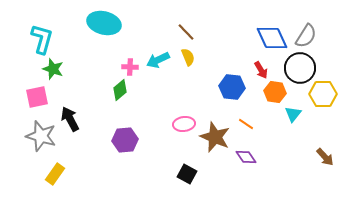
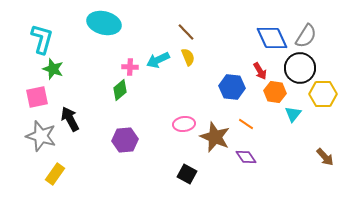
red arrow: moved 1 px left, 1 px down
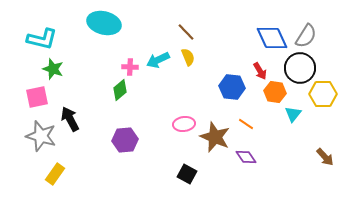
cyan L-shape: rotated 88 degrees clockwise
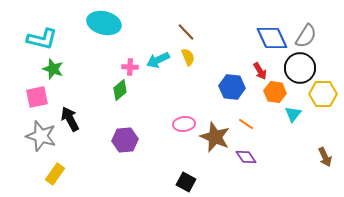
brown arrow: rotated 18 degrees clockwise
black square: moved 1 px left, 8 px down
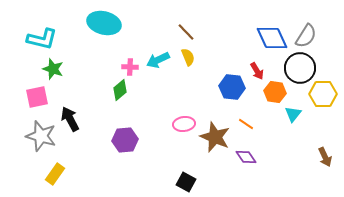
red arrow: moved 3 px left
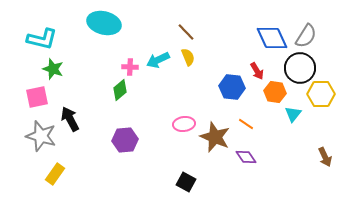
yellow hexagon: moved 2 px left
